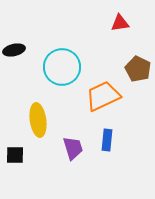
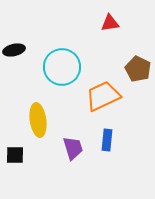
red triangle: moved 10 px left
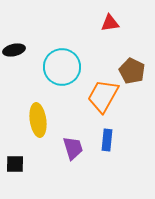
brown pentagon: moved 6 px left, 2 px down
orange trapezoid: rotated 36 degrees counterclockwise
black square: moved 9 px down
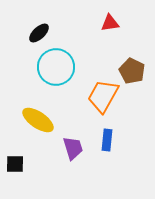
black ellipse: moved 25 px right, 17 px up; rotated 30 degrees counterclockwise
cyan circle: moved 6 px left
yellow ellipse: rotated 48 degrees counterclockwise
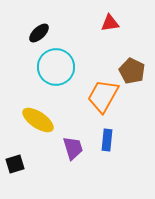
black square: rotated 18 degrees counterclockwise
